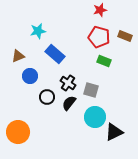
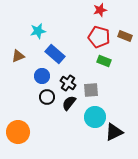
blue circle: moved 12 px right
gray square: rotated 21 degrees counterclockwise
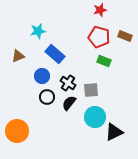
orange circle: moved 1 px left, 1 px up
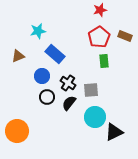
red pentagon: rotated 25 degrees clockwise
green rectangle: rotated 64 degrees clockwise
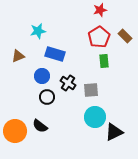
brown rectangle: rotated 24 degrees clockwise
blue rectangle: rotated 24 degrees counterclockwise
black semicircle: moved 29 px left, 23 px down; rotated 91 degrees counterclockwise
orange circle: moved 2 px left
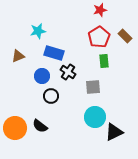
blue rectangle: moved 1 px left, 1 px up
black cross: moved 11 px up
gray square: moved 2 px right, 3 px up
black circle: moved 4 px right, 1 px up
orange circle: moved 3 px up
